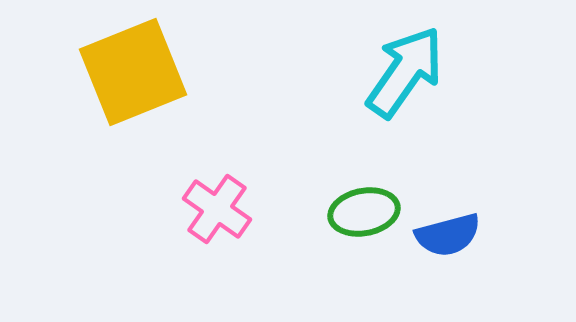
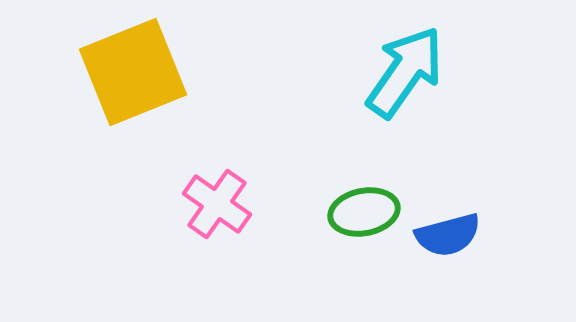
pink cross: moved 5 px up
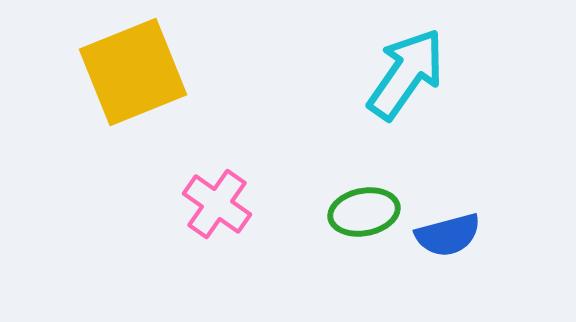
cyan arrow: moved 1 px right, 2 px down
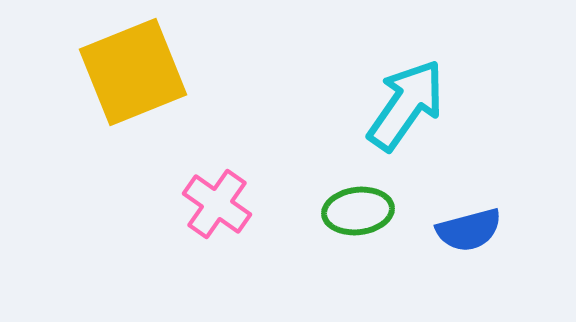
cyan arrow: moved 31 px down
green ellipse: moved 6 px left, 1 px up; rotated 4 degrees clockwise
blue semicircle: moved 21 px right, 5 px up
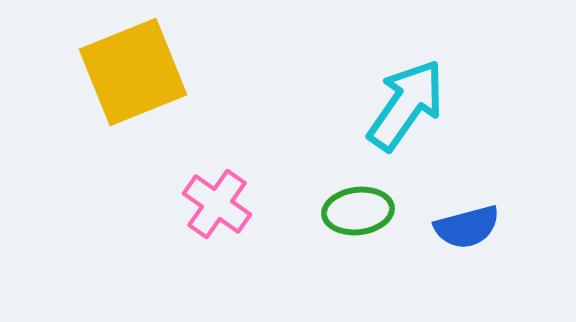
blue semicircle: moved 2 px left, 3 px up
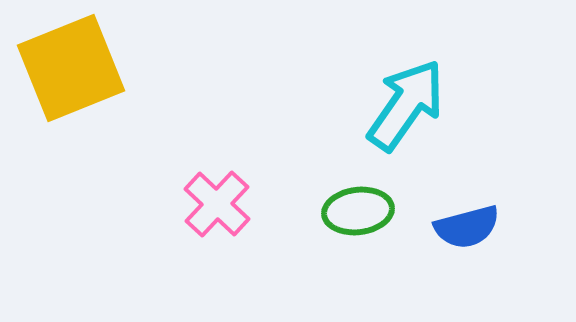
yellow square: moved 62 px left, 4 px up
pink cross: rotated 8 degrees clockwise
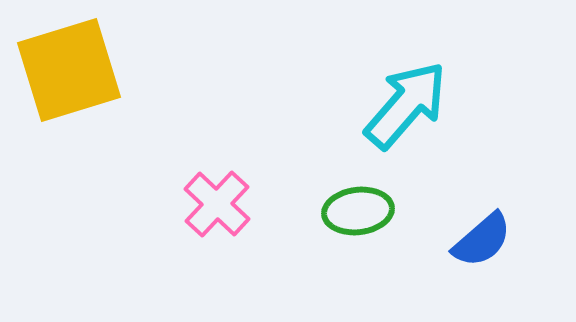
yellow square: moved 2 px left, 2 px down; rotated 5 degrees clockwise
cyan arrow: rotated 6 degrees clockwise
blue semicircle: moved 15 px right, 13 px down; rotated 26 degrees counterclockwise
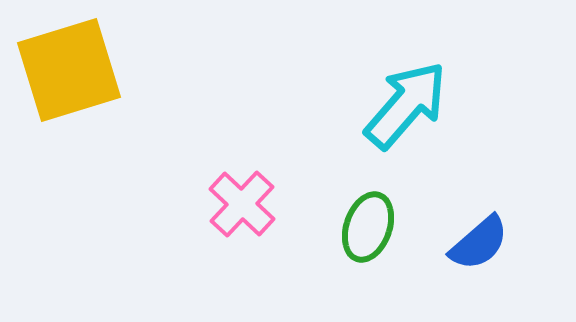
pink cross: moved 25 px right
green ellipse: moved 10 px right, 16 px down; rotated 64 degrees counterclockwise
blue semicircle: moved 3 px left, 3 px down
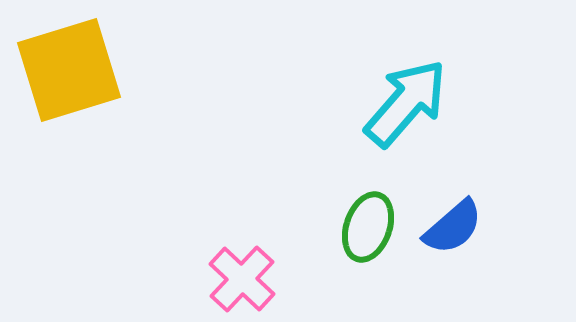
cyan arrow: moved 2 px up
pink cross: moved 75 px down
blue semicircle: moved 26 px left, 16 px up
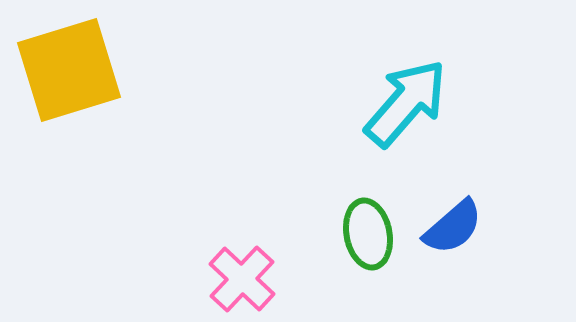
green ellipse: moved 7 px down; rotated 30 degrees counterclockwise
